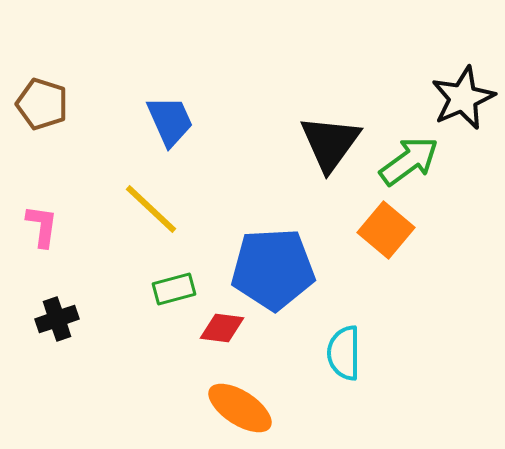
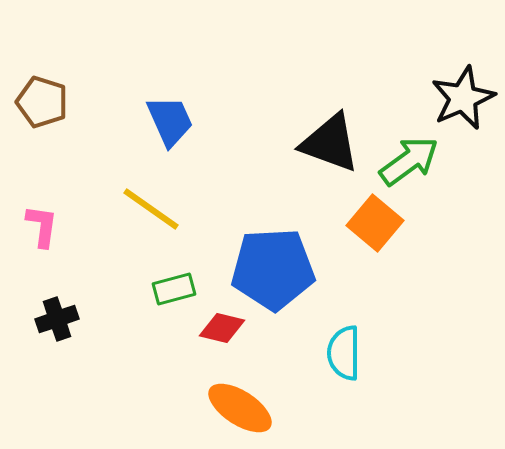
brown pentagon: moved 2 px up
black triangle: rotated 46 degrees counterclockwise
yellow line: rotated 8 degrees counterclockwise
orange square: moved 11 px left, 7 px up
red diamond: rotated 6 degrees clockwise
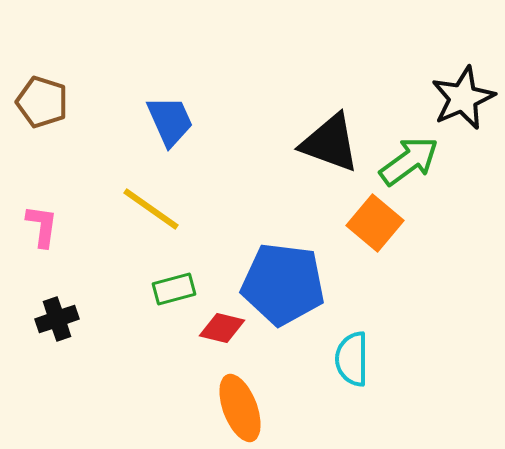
blue pentagon: moved 10 px right, 15 px down; rotated 10 degrees clockwise
cyan semicircle: moved 8 px right, 6 px down
orange ellipse: rotated 36 degrees clockwise
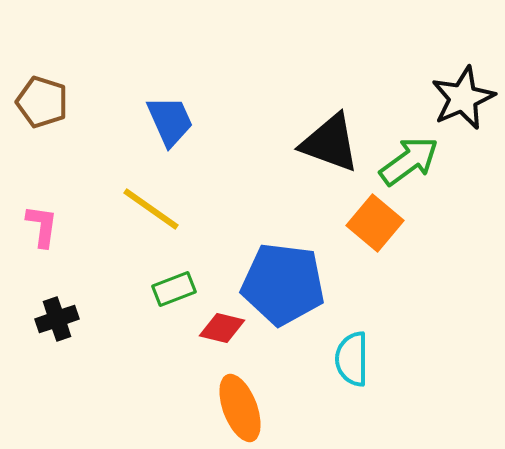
green rectangle: rotated 6 degrees counterclockwise
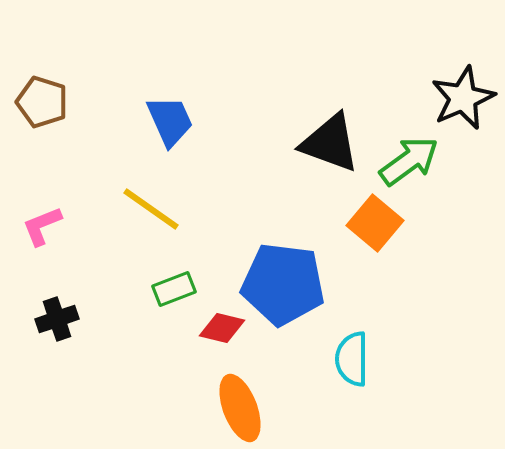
pink L-shape: rotated 120 degrees counterclockwise
